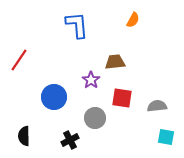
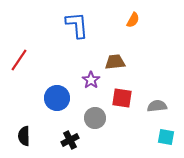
blue circle: moved 3 px right, 1 px down
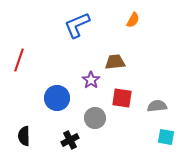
blue L-shape: rotated 108 degrees counterclockwise
red line: rotated 15 degrees counterclockwise
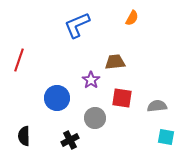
orange semicircle: moved 1 px left, 2 px up
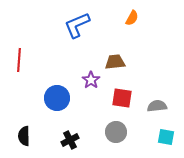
red line: rotated 15 degrees counterclockwise
gray circle: moved 21 px right, 14 px down
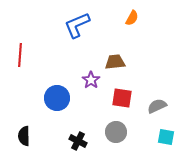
red line: moved 1 px right, 5 px up
gray semicircle: rotated 18 degrees counterclockwise
black cross: moved 8 px right, 1 px down; rotated 36 degrees counterclockwise
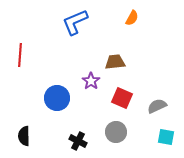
blue L-shape: moved 2 px left, 3 px up
purple star: moved 1 px down
red square: rotated 15 degrees clockwise
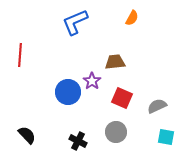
purple star: moved 1 px right
blue circle: moved 11 px right, 6 px up
black semicircle: moved 3 px right, 1 px up; rotated 138 degrees clockwise
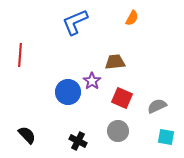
gray circle: moved 2 px right, 1 px up
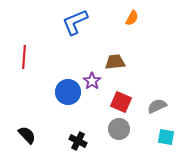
red line: moved 4 px right, 2 px down
red square: moved 1 px left, 4 px down
gray circle: moved 1 px right, 2 px up
